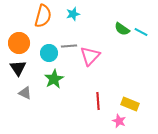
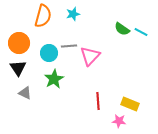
pink star: rotated 16 degrees counterclockwise
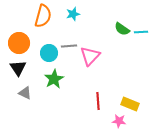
cyan line: rotated 32 degrees counterclockwise
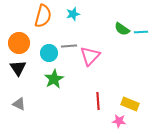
gray triangle: moved 6 px left, 11 px down
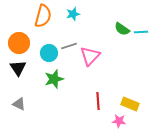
gray line: rotated 14 degrees counterclockwise
green star: rotated 12 degrees clockwise
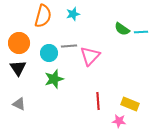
gray line: rotated 14 degrees clockwise
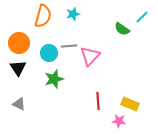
cyan line: moved 1 px right, 15 px up; rotated 40 degrees counterclockwise
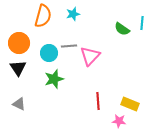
cyan line: moved 6 px down; rotated 40 degrees counterclockwise
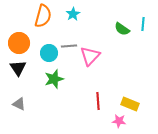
cyan star: rotated 16 degrees counterclockwise
cyan line: moved 1 px right, 1 px down
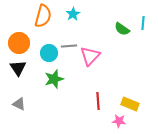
cyan line: moved 1 px up
